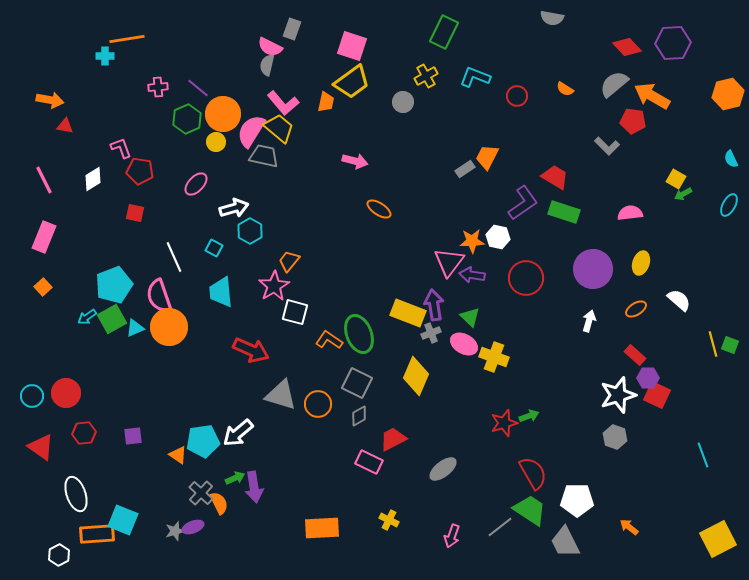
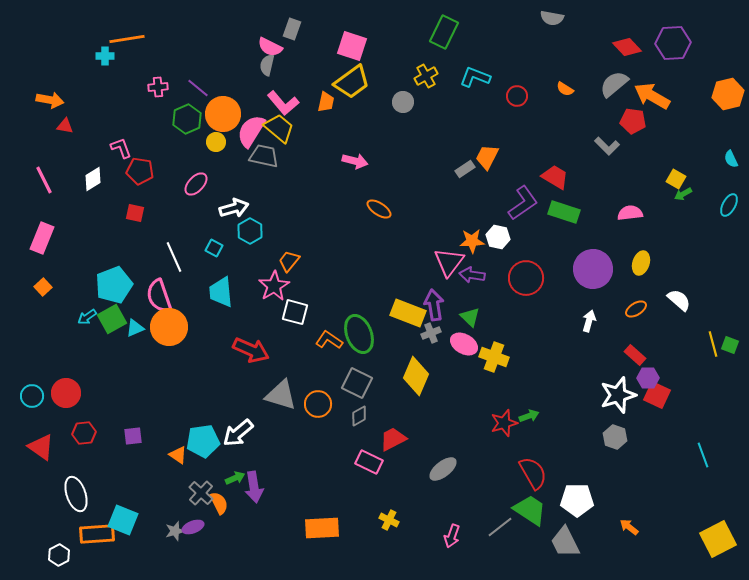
pink rectangle at (44, 237): moved 2 px left, 1 px down
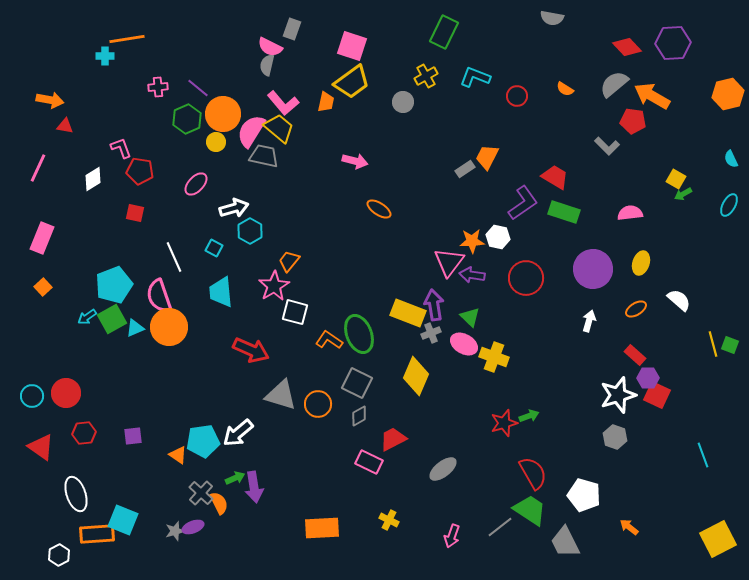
pink line at (44, 180): moved 6 px left, 12 px up; rotated 52 degrees clockwise
white pentagon at (577, 500): moved 7 px right, 5 px up; rotated 16 degrees clockwise
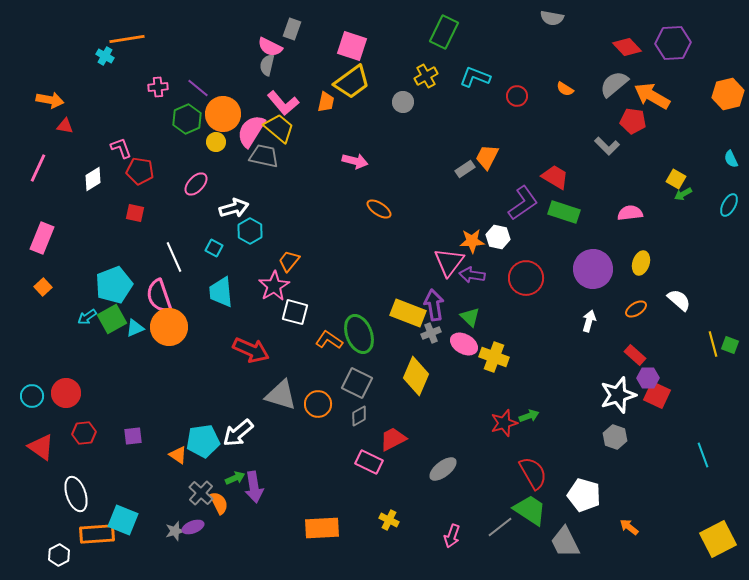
cyan cross at (105, 56): rotated 30 degrees clockwise
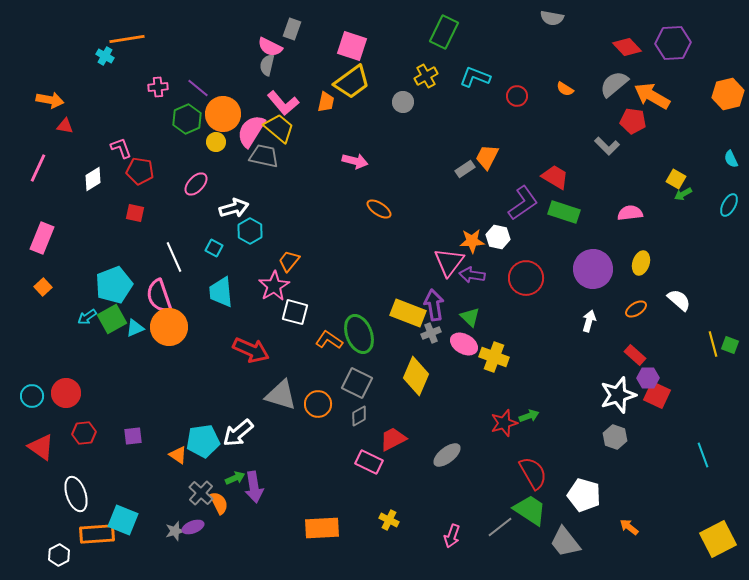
gray ellipse at (443, 469): moved 4 px right, 14 px up
gray trapezoid at (565, 542): rotated 12 degrees counterclockwise
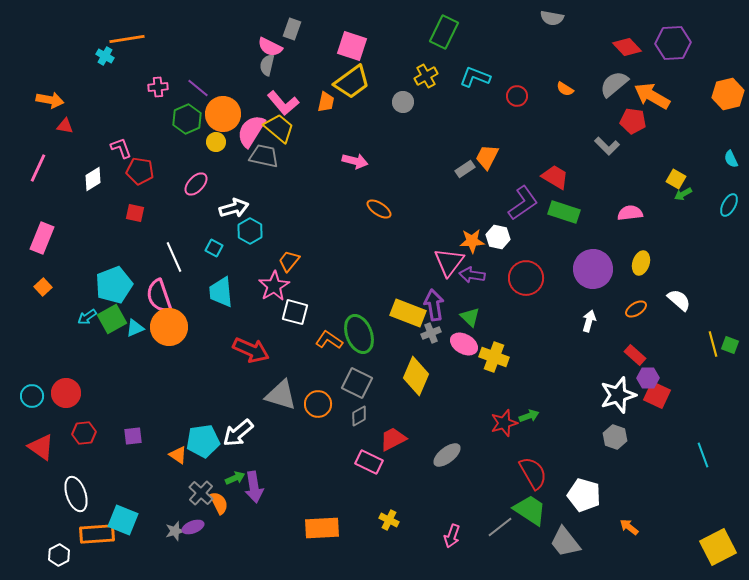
yellow square at (718, 539): moved 8 px down
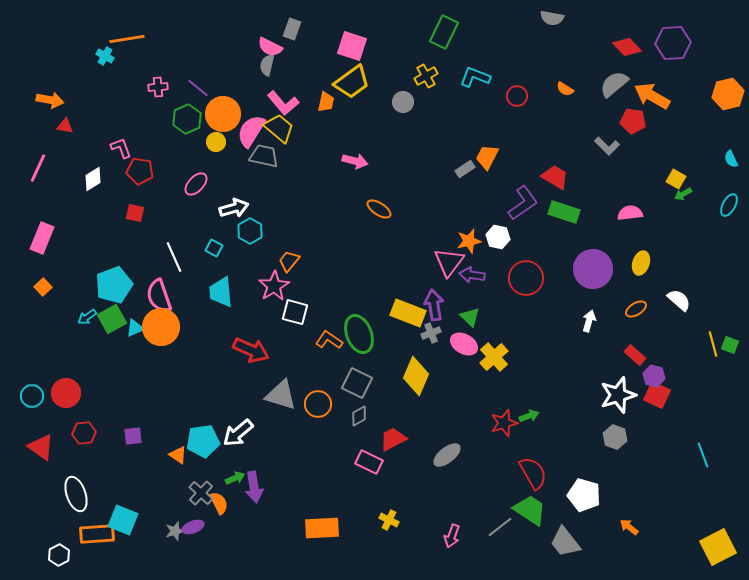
orange star at (472, 241): moved 3 px left; rotated 10 degrees counterclockwise
orange circle at (169, 327): moved 8 px left
yellow cross at (494, 357): rotated 28 degrees clockwise
purple hexagon at (648, 378): moved 6 px right, 2 px up; rotated 15 degrees clockwise
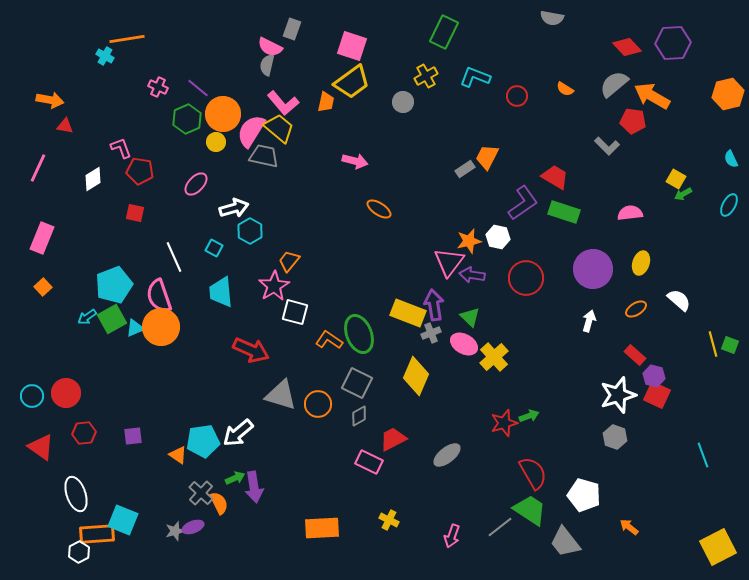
pink cross at (158, 87): rotated 30 degrees clockwise
white hexagon at (59, 555): moved 20 px right, 3 px up
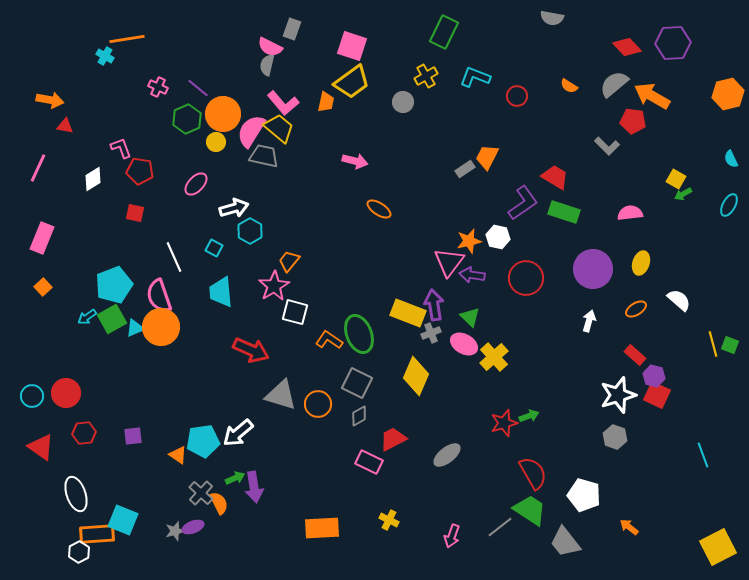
orange semicircle at (565, 89): moved 4 px right, 3 px up
